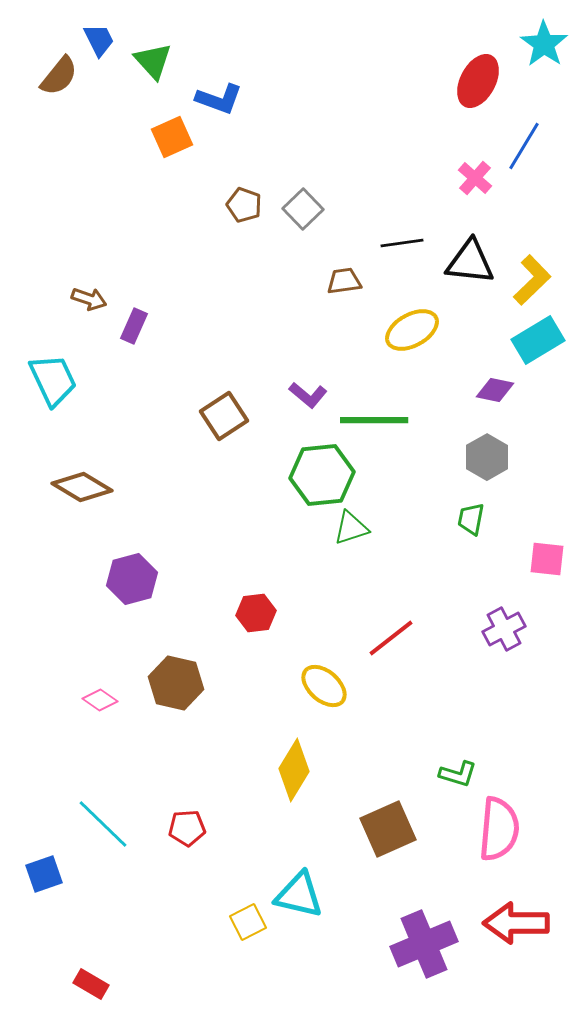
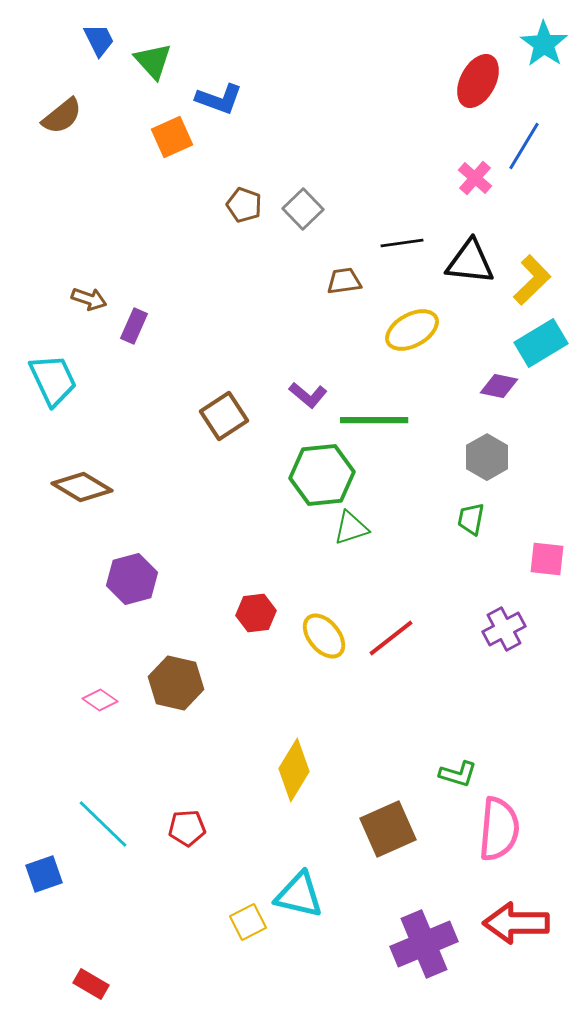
brown semicircle at (59, 76): moved 3 px right, 40 px down; rotated 12 degrees clockwise
cyan rectangle at (538, 340): moved 3 px right, 3 px down
purple diamond at (495, 390): moved 4 px right, 4 px up
yellow ellipse at (324, 686): moved 50 px up; rotated 9 degrees clockwise
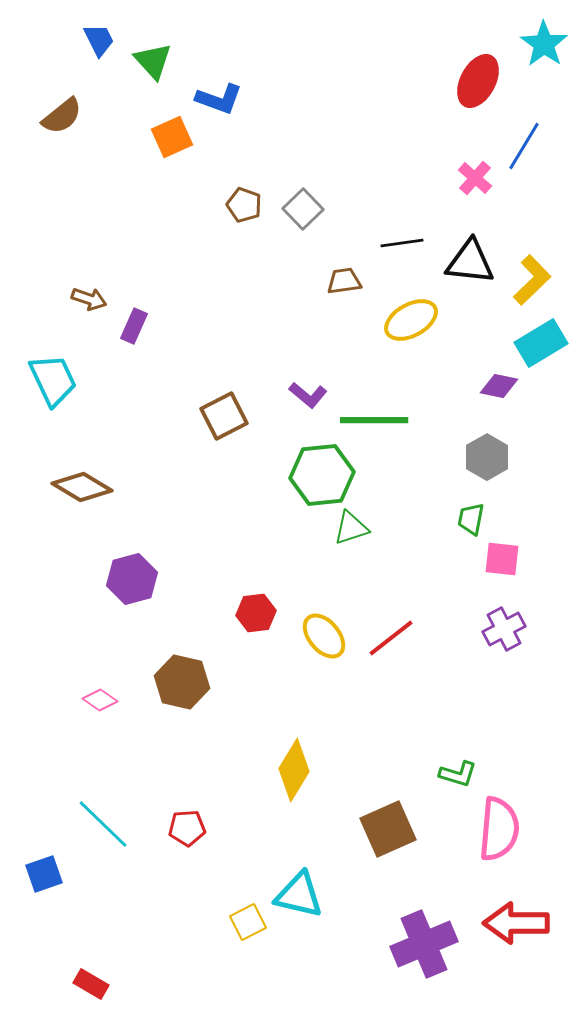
yellow ellipse at (412, 330): moved 1 px left, 10 px up
brown square at (224, 416): rotated 6 degrees clockwise
pink square at (547, 559): moved 45 px left
brown hexagon at (176, 683): moved 6 px right, 1 px up
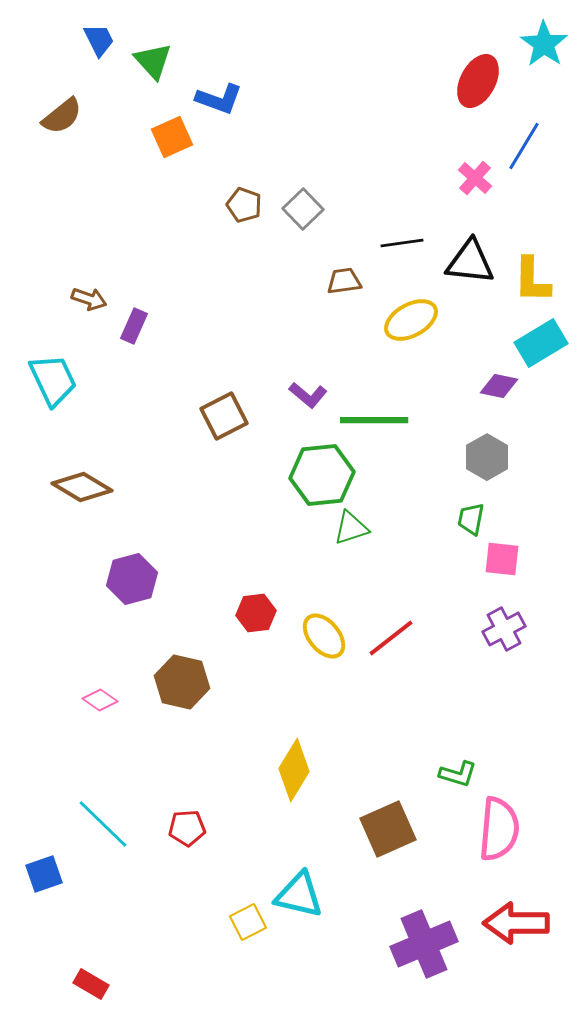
yellow L-shape at (532, 280): rotated 135 degrees clockwise
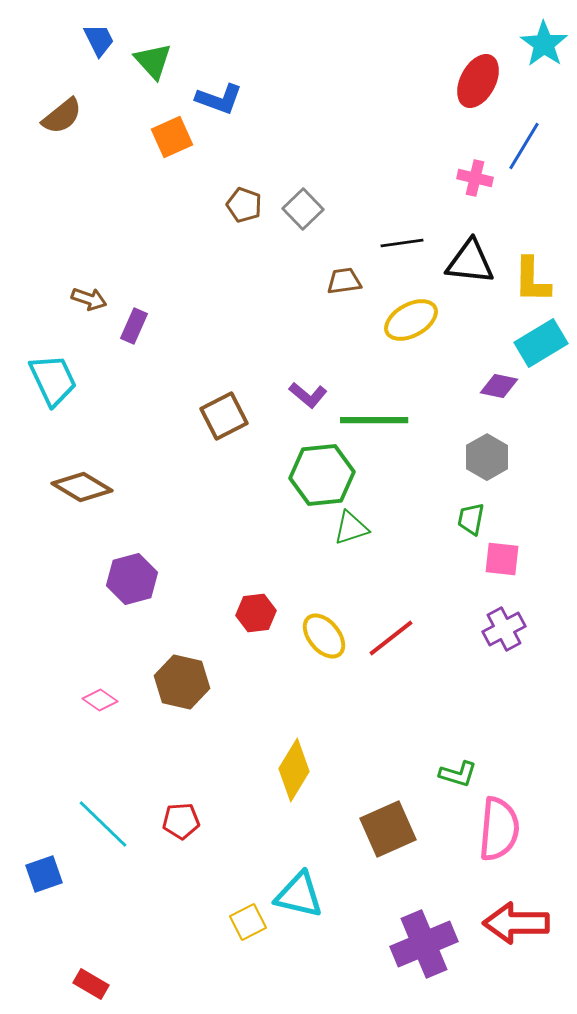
pink cross at (475, 178): rotated 28 degrees counterclockwise
red pentagon at (187, 828): moved 6 px left, 7 px up
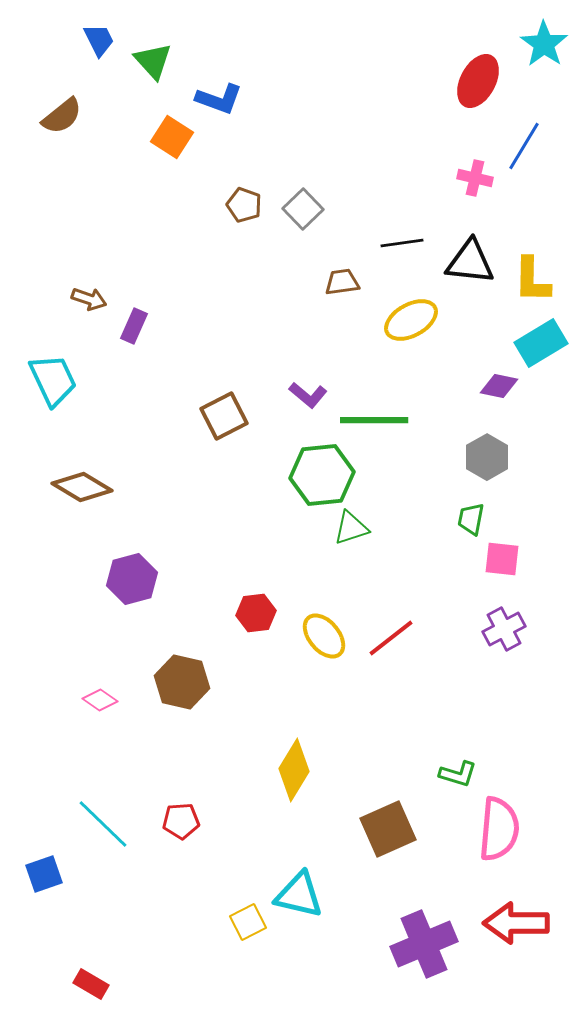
orange square at (172, 137): rotated 33 degrees counterclockwise
brown trapezoid at (344, 281): moved 2 px left, 1 px down
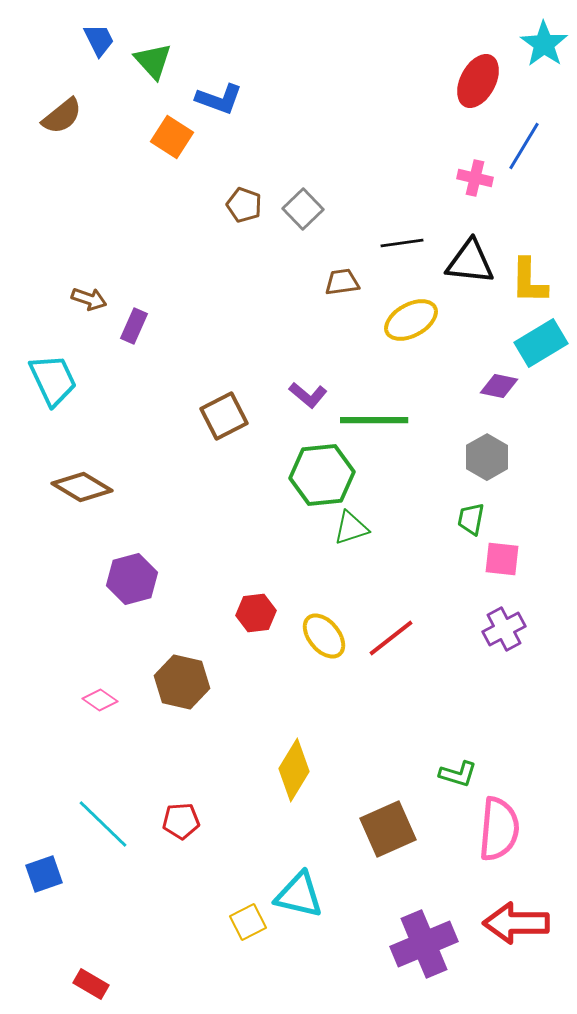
yellow L-shape at (532, 280): moved 3 px left, 1 px down
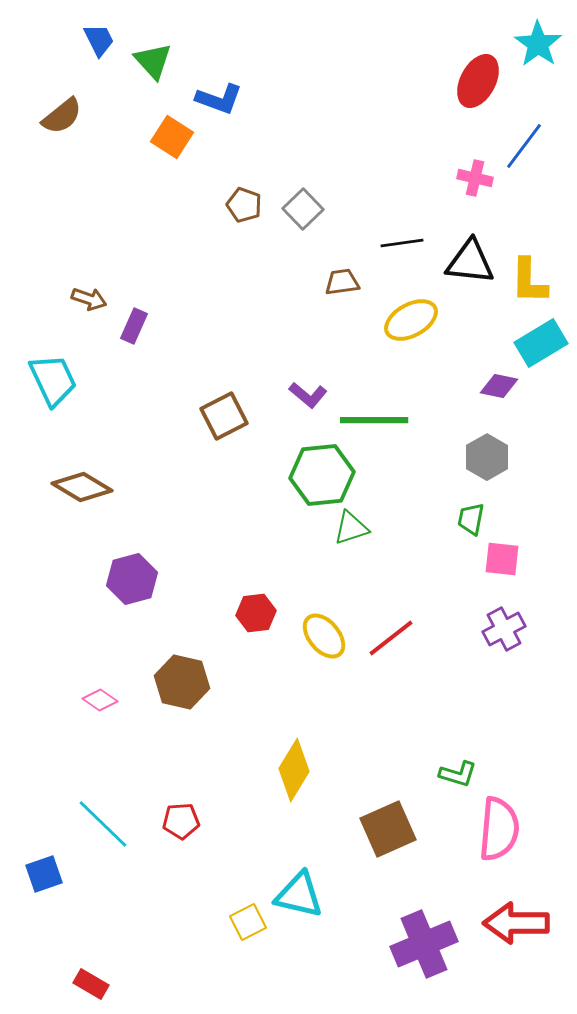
cyan star at (544, 44): moved 6 px left
blue line at (524, 146): rotated 6 degrees clockwise
